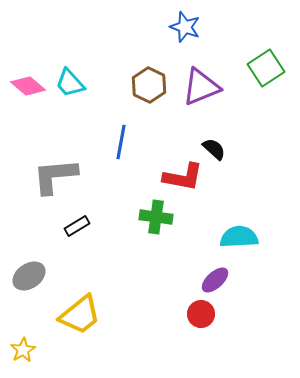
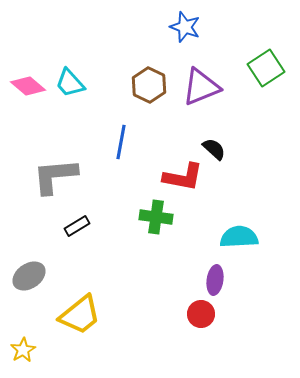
purple ellipse: rotated 40 degrees counterclockwise
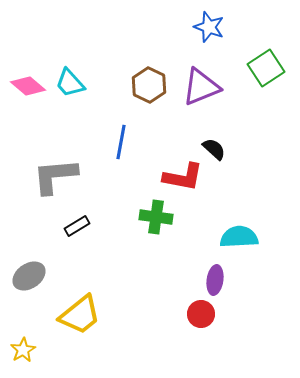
blue star: moved 24 px right
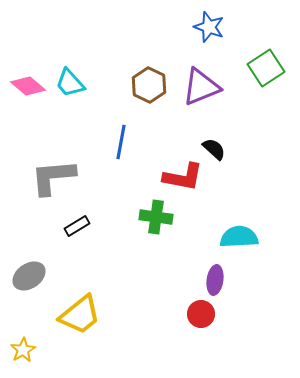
gray L-shape: moved 2 px left, 1 px down
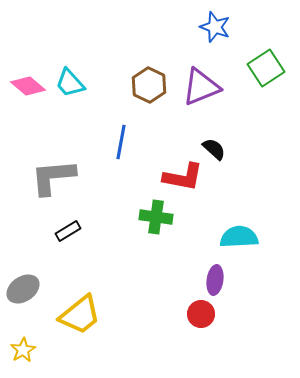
blue star: moved 6 px right
black rectangle: moved 9 px left, 5 px down
gray ellipse: moved 6 px left, 13 px down
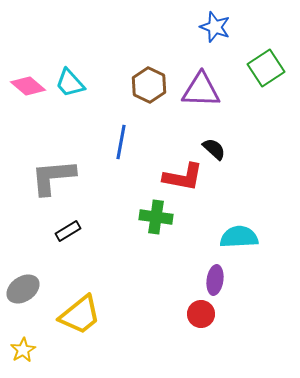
purple triangle: moved 3 px down; rotated 24 degrees clockwise
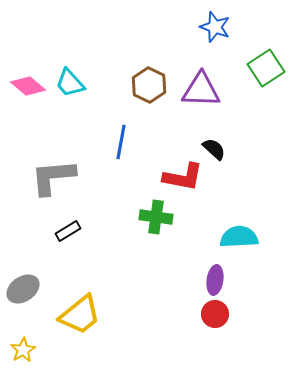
red circle: moved 14 px right
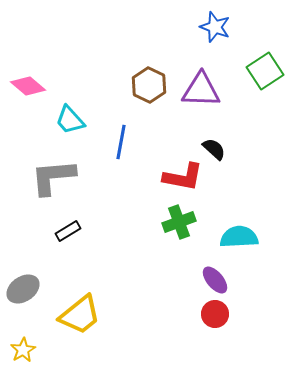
green square: moved 1 px left, 3 px down
cyan trapezoid: moved 37 px down
green cross: moved 23 px right, 5 px down; rotated 28 degrees counterclockwise
purple ellipse: rotated 48 degrees counterclockwise
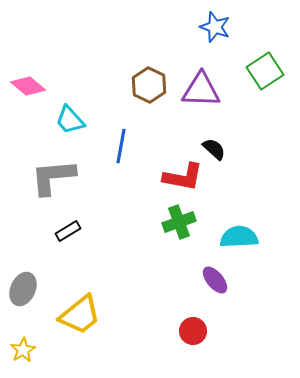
blue line: moved 4 px down
gray ellipse: rotated 32 degrees counterclockwise
red circle: moved 22 px left, 17 px down
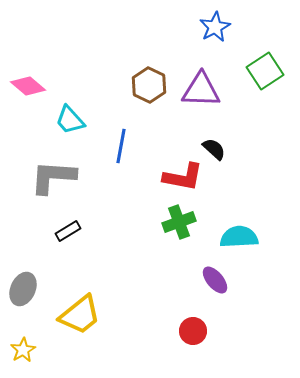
blue star: rotated 24 degrees clockwise
gray L-shape: rotated 9 degrees clockwise
